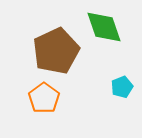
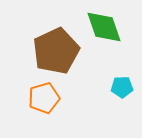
cyan pentagon: rotated 20 degrees clockwise
orange pentagon: rotated 20 degrees clockwise
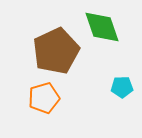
green diamond: moved 2 px left
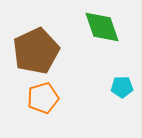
brown pentagon: moved 20 px left
orange pentagon: moved 1 px left
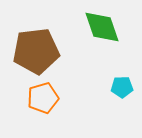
brown pentagon: rotated 18 degrees clockwise
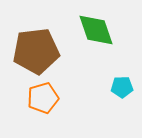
green diamond: moved 6 px left, 3 px down
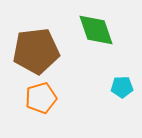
orange pentagon: moved 2 px left
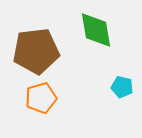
green diamond: rotated 9 degrees clockwise
cyan pentagon: rotated 15 degrees clockwise
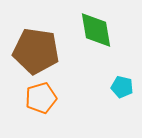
brown pentagon: rotated 15 degrees clockwise
